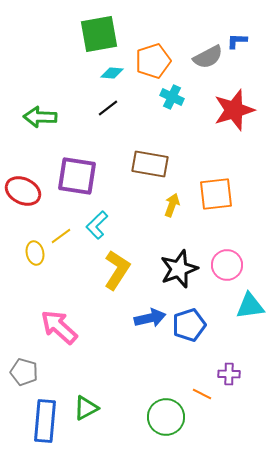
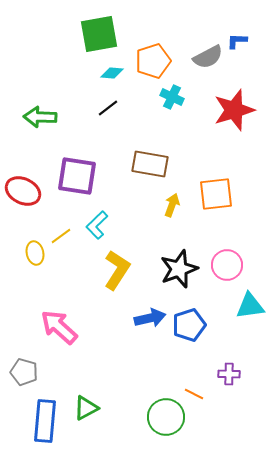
orange line: moved 8 px left
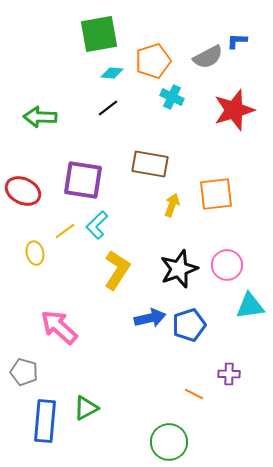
purple square: moved 6 px right, 4 px down
yellow line: moved 4 px right, 5 px up
green circle: moved 3 px right, 25 px down
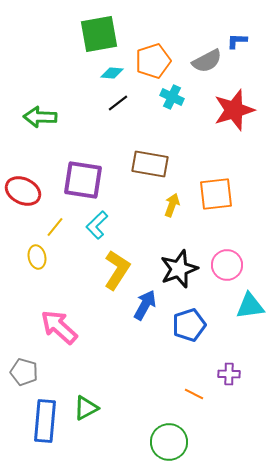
gray semicircle: moved 1 px left, 4 px down
black line: moved 10 px right, 5 px up
yellow line: moved 10 px left, 4 px up; rotated 15 degrees counterclockwise
yellow ellipse: moved 2 px right, 4 px down
blue arrow: moved 5 px left, 13 px up; rotated 48 degrees counterclockwise
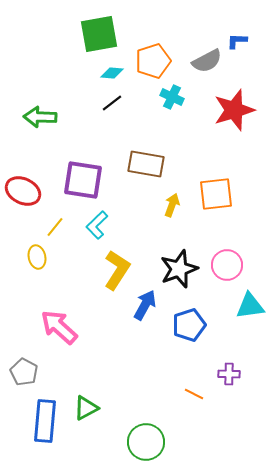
black line: moved 6 px left
brown rectangle: moved 4 px left
gray pentagon: rotated 12 degrees clockwise
green circle: moved 23 px left
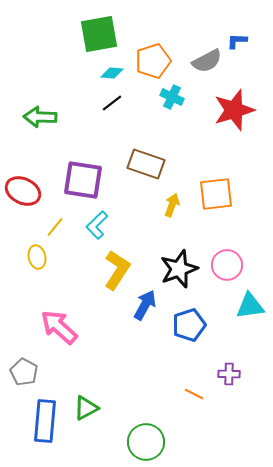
brown rectangle: rotated 9 degrees clockwise
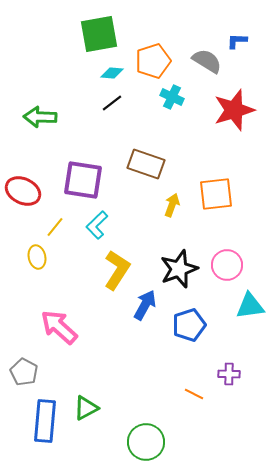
gray semicircle: rotated 120 degrees counterclockwise
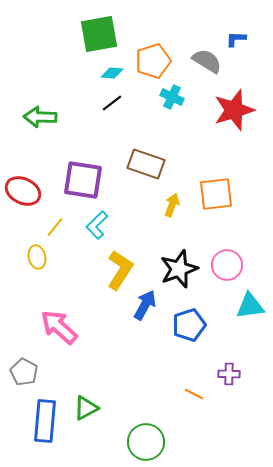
blue L-shape: moved 1 px left, 2 px up
yellow L-shape: moved 3 px right
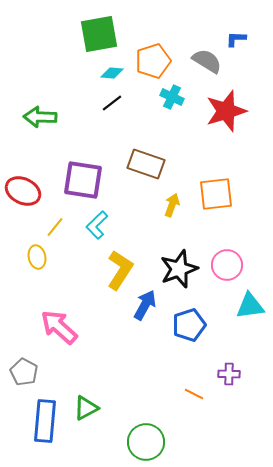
red star: moved 8 px left, 1 px down
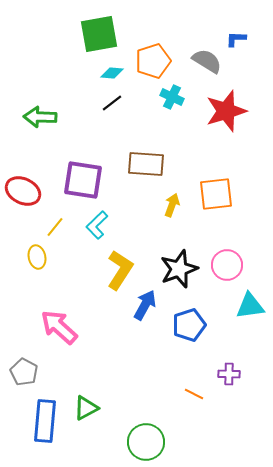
brown rectangle: rotated 15 degrees counterclockwise
